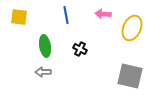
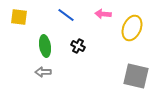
blue line: rotated 42 degrees counterclockwise
black cross: moved 2 px left, 3 px up
gray square: moved 6 px right
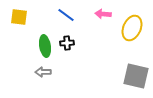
black cross: moved 11 px left, 3 px up; rotated 32 degrees counterclockwise
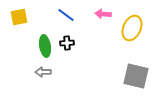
yellow square: rotated 18 degrees counterclockwise
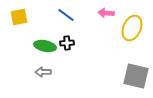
pink arrow: moved 3 px right, 1 px up
green ellipse: rotated 70 degrees counterclockwise
